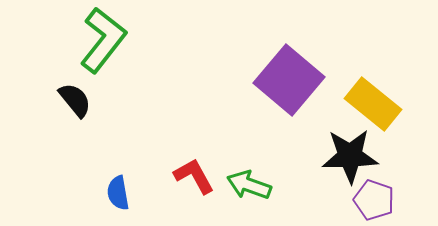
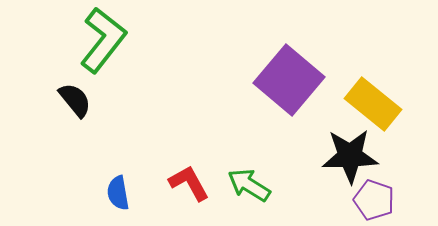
red L-shape: moved 5 px left, 7 px down
green arrow: rotated 12 degrees clockwise
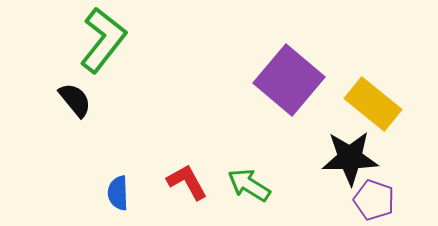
black star: moved 2 px down
red L-shape: moved 2 px left, 1 px up
blue semicircle: rotated 8 degrees clockwise
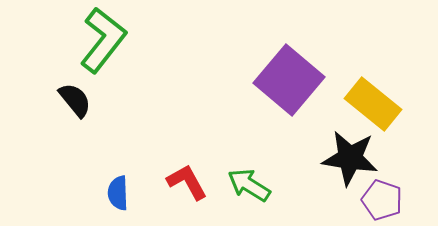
black star: rotated 10 degrees clockwise
purple pentagon: moved 8 px right
